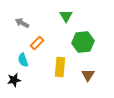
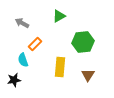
green triangle: moved 7 px left; rotated 32 degrees clockwise
orange rectangle: moved 2 px left, 1 px down
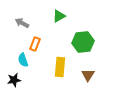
orange rectangle: rotated 24 degrees counterclockwise
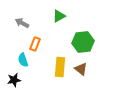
brown triangle: moved 7 px left, 6 px up; rotated 24 degrees counterclockwise
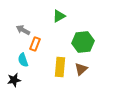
gray arrow: moved 1 px right, 7 px down
brown triangle: rotated 40 degrees clockwise
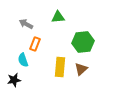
green triangle: moved 1 px left, 1 px down; rotated 24 degrees clockwise
gray arrow: moved 3 px right, 6 px up
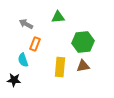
brown triangle: moved 2 px right, 3 px up; rotated 32 degrees clockwise
black star: rotated 16 degrees clockwise
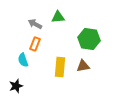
gray arrow: moved 9 px right
green hexagon: moved 6 px right, 3 px up; rotated 15 degrees clockwise
black star: moved 2 px right, 6 px down; rotated 24 degrees counterclockwise
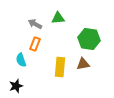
green triangle: moved 1 px down
cyan semicircle: moved 2 px left
brown triangle: moved 2 px up
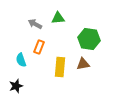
orange rectangle: moved 4 px right, 3 px down
